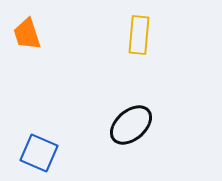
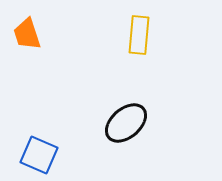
black ellipse: moved 5 px left, 2 px up
blue square: moved 2 px down
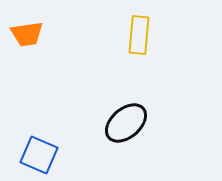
orange trapezoid: rotated 80 degrees counterclockwise
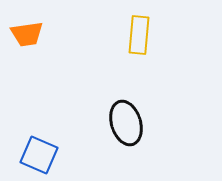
black ellipse: rotated 66 degrees counterclockwise
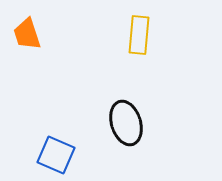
orange trapezoid: rotated 80 degrees clockwise
blue square: moved 17 px right
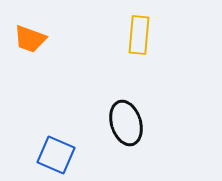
orange trapezoid: moved 3 px right, 5 px down; rotated 52 degrees counterclockwise
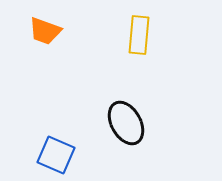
orange trapezoid: moved 15 px right, 8 px up
black ellipse: rotated 12 degrees counterclockwise
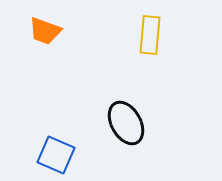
yellow rectangle: moved 11 px right
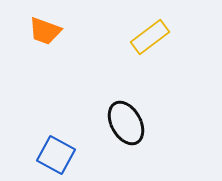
yellow rectangle: moved 2 px down; rotated 48 degrees clockwise
blue square: rotated 6 degrees clockwise
